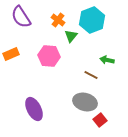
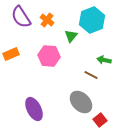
orange cross: moved 11 px left
green arrow: moved 3 px left
gray ellipse: moved 4 px left; rotated 30 degrees clockwise
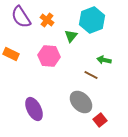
orange rectangle: rotated 49 degrees clockwise
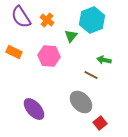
orange rectangle: moved 3 px right, 2 px up
purple ellipse: rotated 15 degrees counterclockwise
red square: moved 3 px down
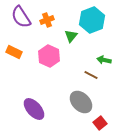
orange cross: rotated 32 degrees clockwise
pink hexagon: rotated 20 degrees clockwise
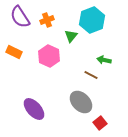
purple semicircle: moved 1 px left
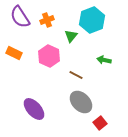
orange rectangle: moved 1 px down
brown line: moved 15 px left
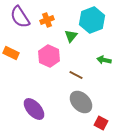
orange rectangle: moved 3 px left
red square: moved 1 px right; rotated 24 degrees counterclockwise
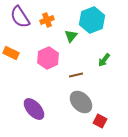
pink hexagon: moved 1 px left, 2 px down; rotated 10 degrees clockwise
green arrow: rotated 64 degrees counterclockwise
brown line: rotated 40 degrees counterclockwise
red square: moved 1 px left, 2 px up
